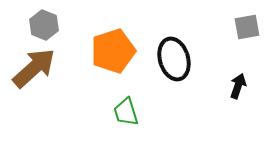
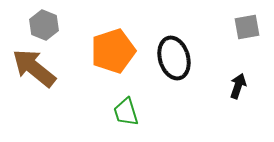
black ellipse: moved 1 px up
brown arrow: rotated 99 degrees counterclockwise
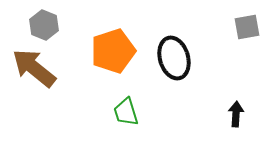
black arrow: moved 2 px left, 28 px down; rotated 15 degrees counterclockwise
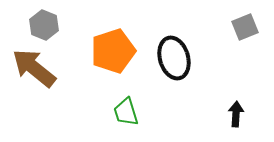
gray square: moved 2 px left; rotated 12 degrees counterclockwise
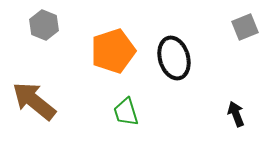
brown arrow: moved 33 px down
black arrow: rotated 25 degrees counterclockwise
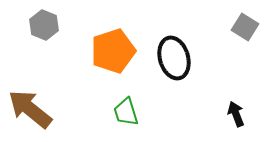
gray square: rotated 36 degrees counterclockwise
brown arrow: moved 4 px left, 8 px down
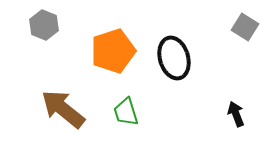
brown arrow: moved 33 px right
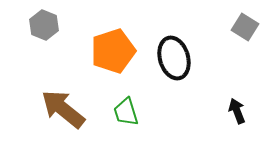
black arrow: moved 1 px right, 3 px up
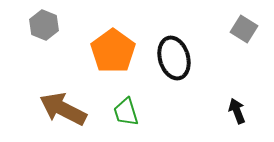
gray square: moved 1 px left, 2 px down
orange pentagon: rotated 18 degrees counterclockwise
brown arrow: rotated 12 degrees counterclockwise
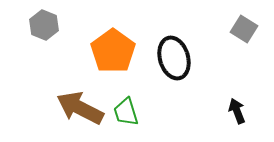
brown arrow: moved 17 px right, 1 px up
